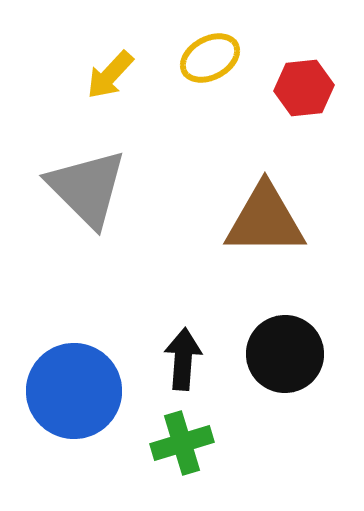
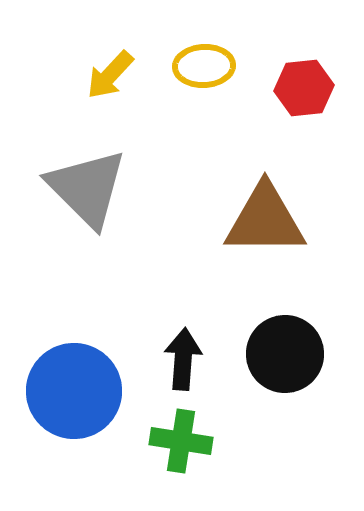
yellow ellipse: moved 6 px left, 8 px down; rotated 26 degrees clockwise
green cross: moved 1 px left, 2 px up; rotated 26 degrees clockwise
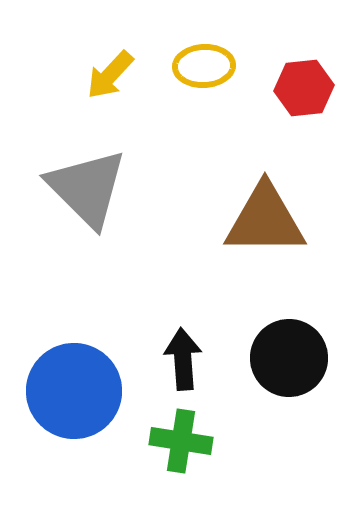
black circle: moved 4 px right, 4 px down
black arrow: rotated 8 degrees counterclockwise
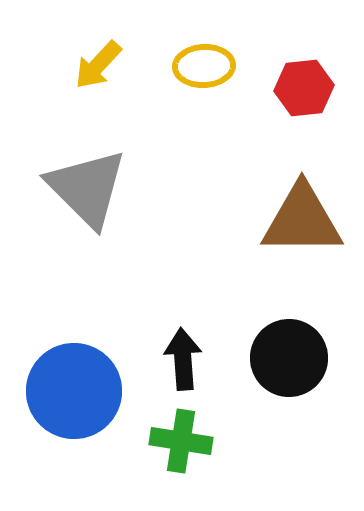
yellow arrow: moved 12 px left, 10 px up
brown triangle: moved 37 px right
